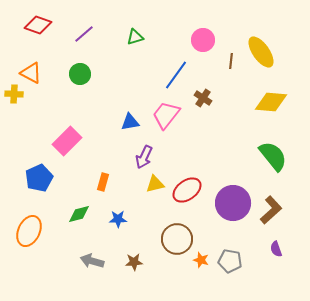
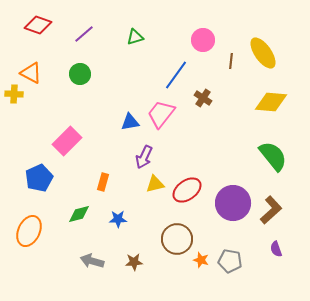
yellow ellipse: moved 2 px right, 1 px down
pink trapezoid: moved 5 px left, 1 px up
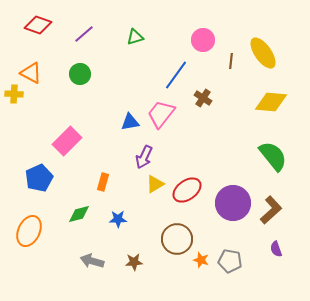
yellow triangle: rotated 18 degrees counterclockwise
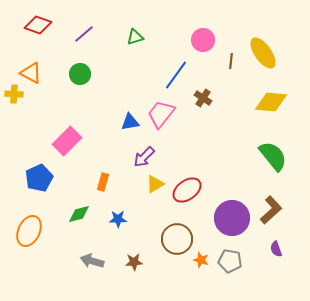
purple arrow: rotated 20 degrees clockwise
purple circle: moved 1 px left, 15 px down
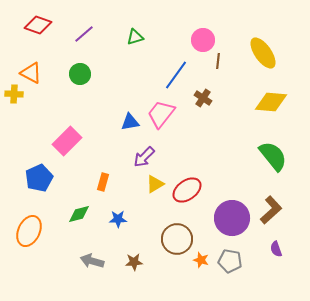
brown line: moved 13 px left
